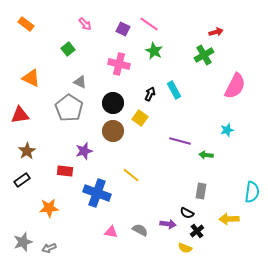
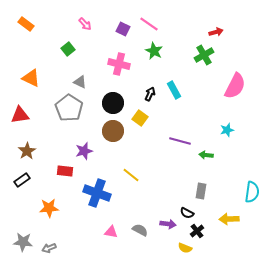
gray star: rotated 24 degrees clockwise
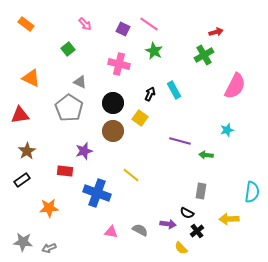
yellow semicircle: moved 4 px left; rotated 24 degrees clockwise
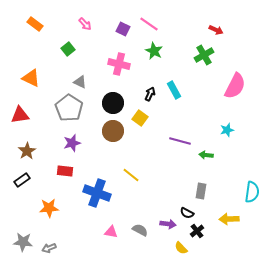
orange rectangle: moved 9 px right
red arrow: moved 2 px up; rotated 40 degrees clockwise
purple star: moved 12 px left, 8 px up
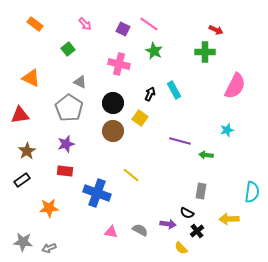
green cross: moved 1 px right, 3 px up; rotated 30 degrees clockwise
purple star: moved 6 px left, 1 px down
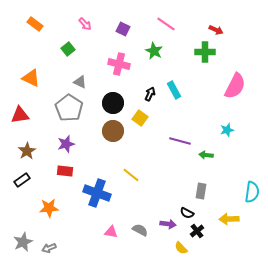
pink line: moved 17 px right
gray star: rotated 30 degrees counterclockwise
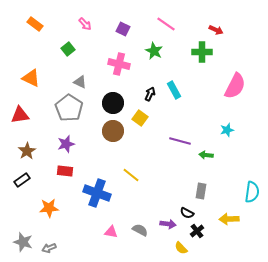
green cross: moved 3 px left
gray star: rotated 30 degrees counterclockwise
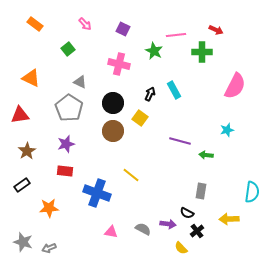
pink line: moved 10 px right, 11 px down; rotated 42 degrees counterclockwise
black rectangle: moved 5 px down
gray semicircle: moved 3 px right, 1 px up
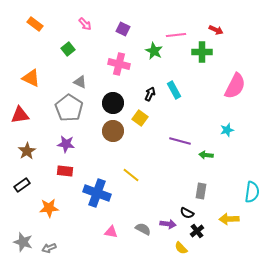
purple star: rotated 24 degrees clockwise
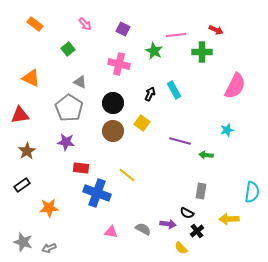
yellow square: moved 2 px right, 5 px down
purple star: moved 2 px up
red rectangle: moved 16 px right, 3 px up
yellow line: moved 4 px left
